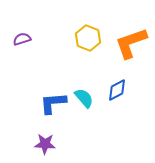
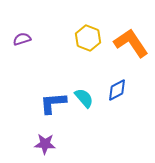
orange L-shape: rotated 75 degrees clockwise
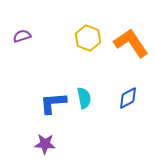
purple semicircle: moved 3 px up
blue diamond: moved 11 px right, 8 px down
cyan semicircle: rotated 30 degrees clockwise
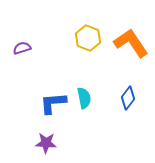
purple semicircle: moved 12 px down
blue diamond: rotated 25 degrees counterclockwise
purple star: moved 1 px right, 1 px up
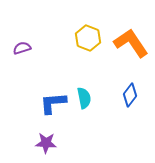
blue diamond: moved 2 px right, 3 px up
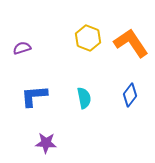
blue L-shape: moved 19 px left, 7 px up
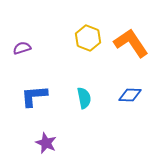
blue diamond: rotated 55 degrees clockwise
purple star: rotated 20 degrees clockwise
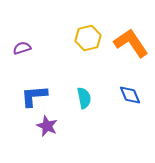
yellow hexagon: rotated 25 degrees clockwise
blue diamond: rotated 65 degrees clockwise
purple star: moved 1 px right, 17 px up
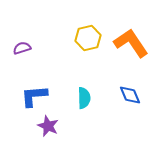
cyan semicircle: rotated 10 degrees clockwise
purple star: moved 1 px right
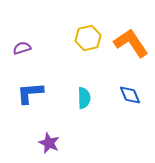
blue L-shape: moved 4 px left, 3 px up
purple star: moved 1 px right, 17 px down
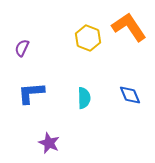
yellow hexagon: rotated 25 degrees counterclockwise
orange L-shape: moved 2 px left, 16 px up
purple semicircle: rotated 48 degrees counterclockwise
blue L-shape: moved 1 px right
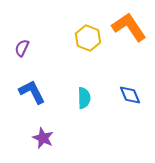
blue L-shape: moved 1 px right, 1 px up; rotated 68 degrees clockwise
purple star: moved 6 px left, 5 px up
